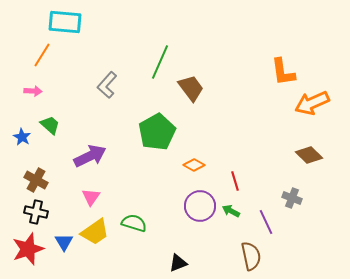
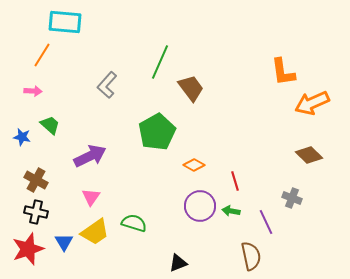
blue star: rotated 18 degrees counterclockwise
green arrow: rotated 18 degrees counterclockwise
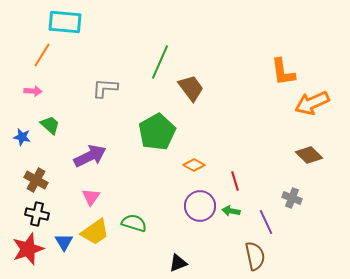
gray L-shape: moved 2 px left, 3 px down; rotated 52 degrees clockwise
black cross: moved 1 px right, 2 px down
brown semicircle: moved 4 px right
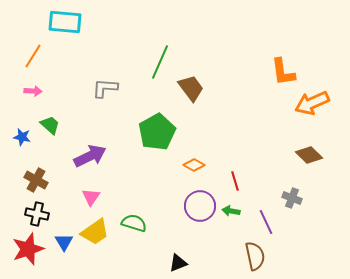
orange line: moved 9 px left, 1 px down
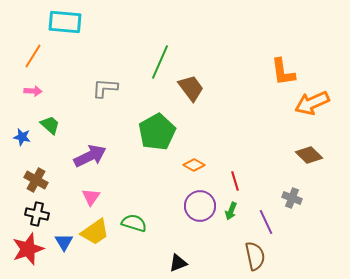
green arrow: rotated 78 degrees counterclockwise
